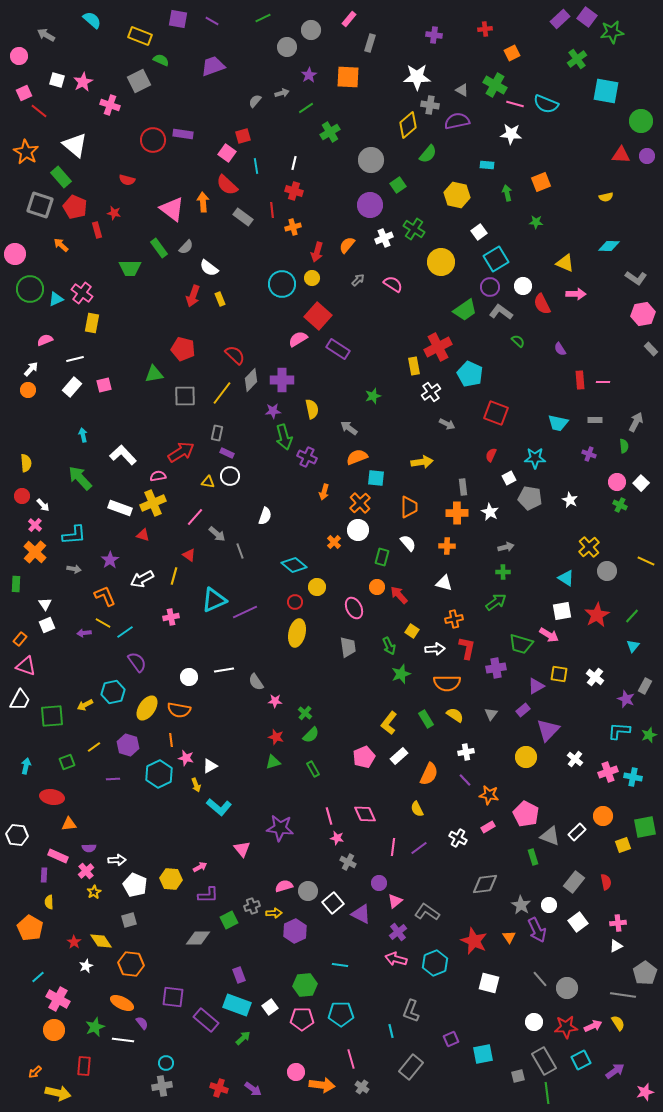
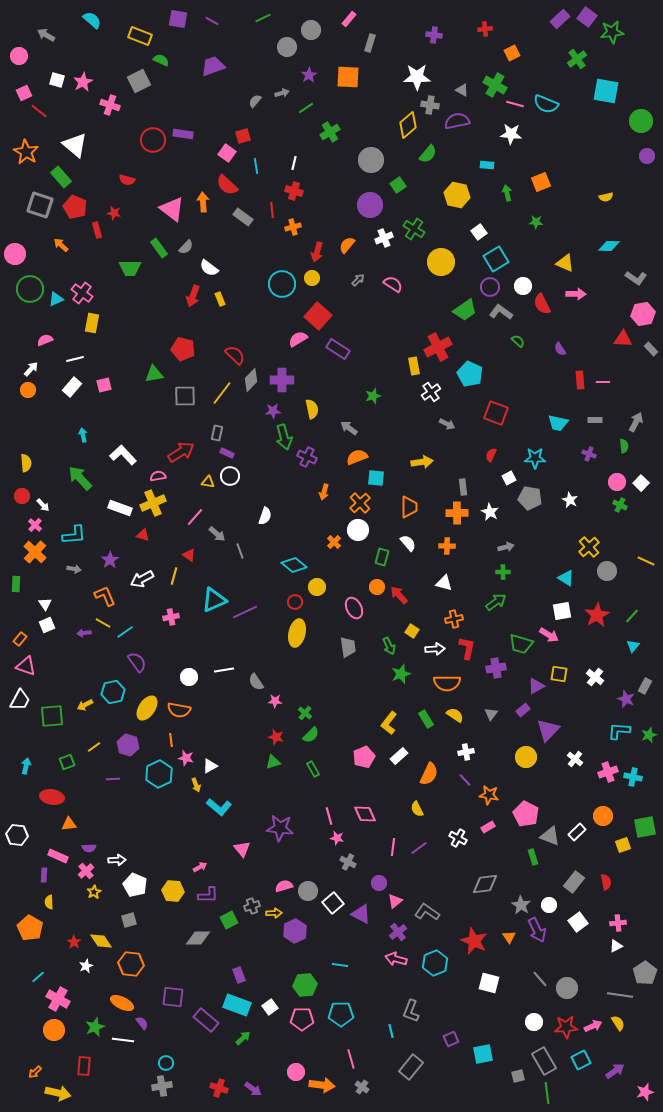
red triangle at (621, 155): moved 2 px right, 184 px down
yellow hexagon at (171, 879): moved 2 px right, 12 px down
gray line at (623, 995): moved 3 px left
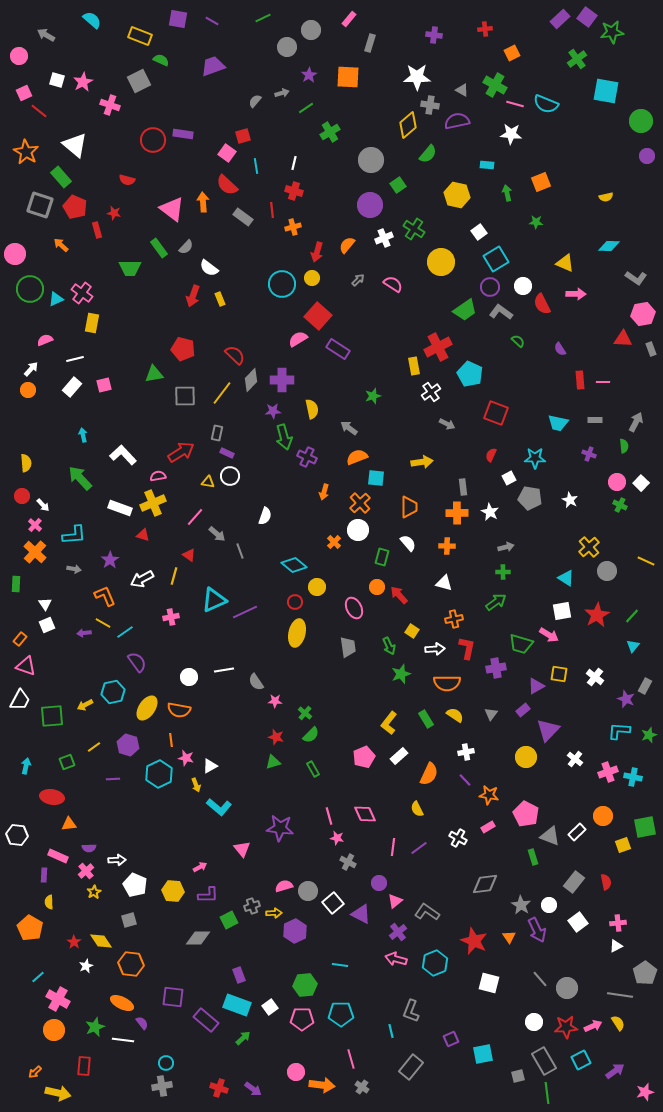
gray rectangle at (651, 349): rotated 24 degrees clockwise
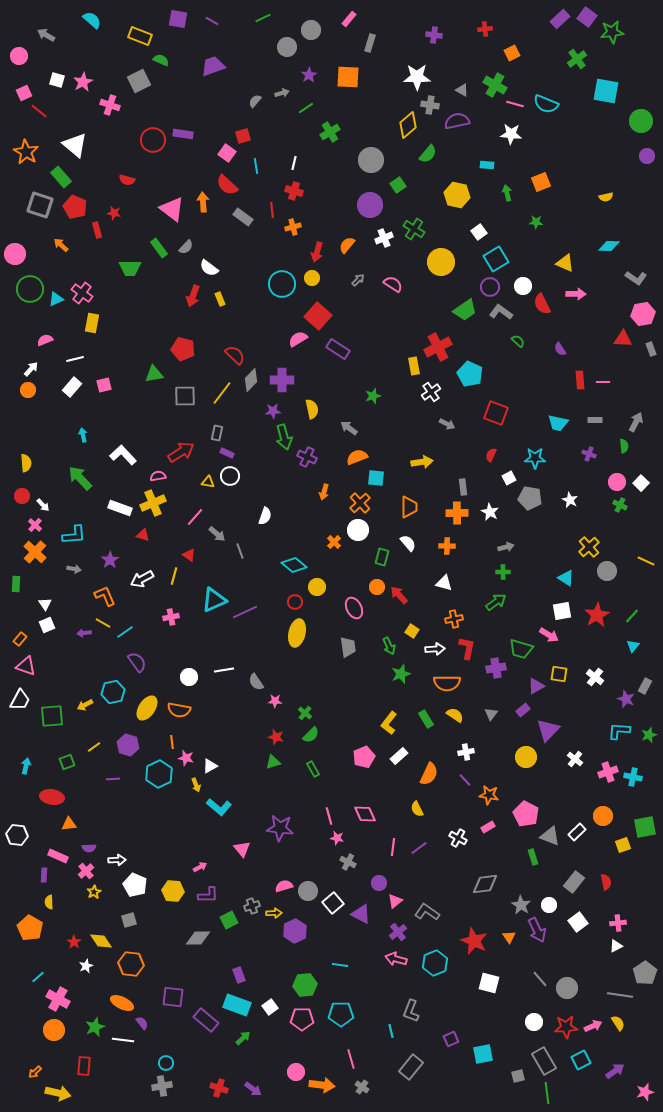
green trapezoid at (521, 644): moved 5 px down
orange line at (171, 740): moved 1 px right, 2 px down
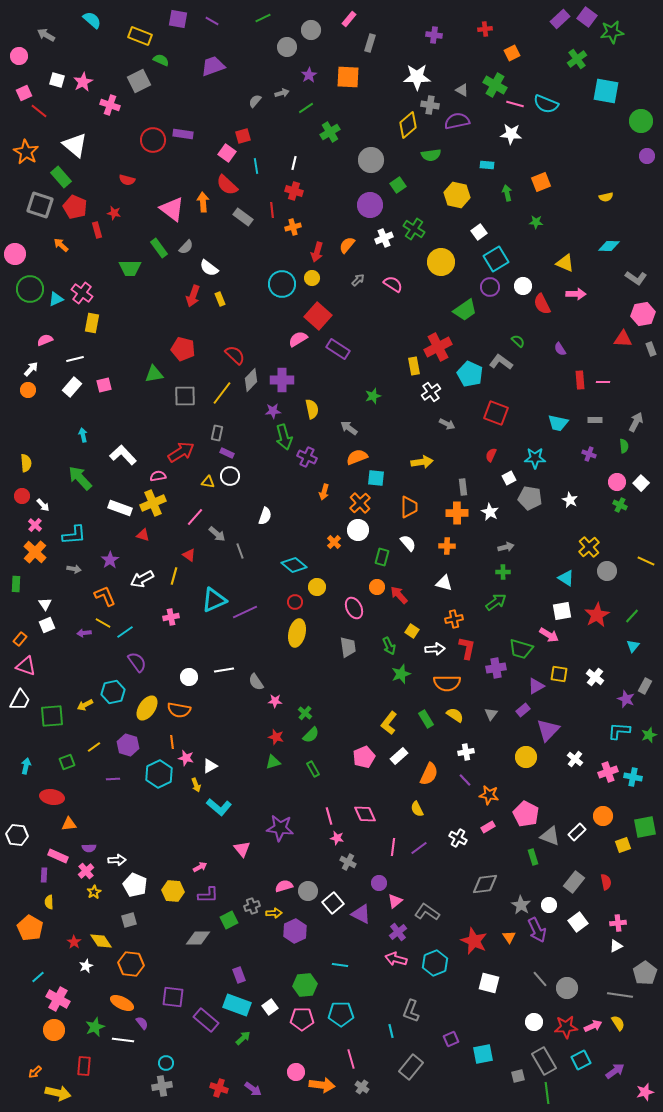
green semicircle at (428, 154): moved 3 px right, 1 px down; rotated 42 degrees clockwise
gray L-shape at (501, 312): moved 50 px down
